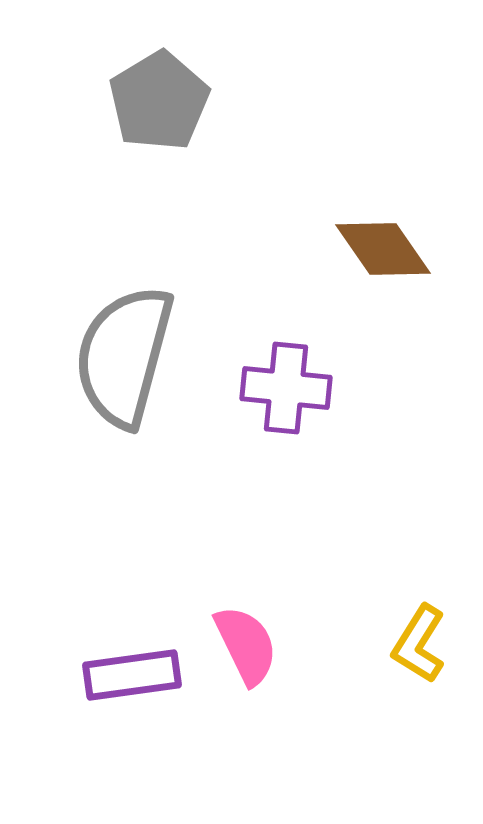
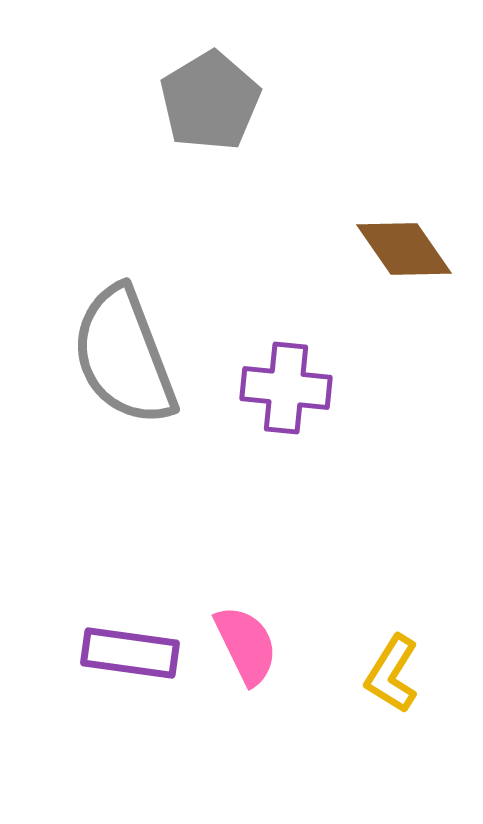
gray pentagon: moved 51 px right
brown diamond: moved 21 px right
gray semicircle: rotated 36 degrees counterclockwise
yellow L-shape: moved 27 px left, 30 px down
purple rectangle: moved 2 px left, 22 px up; rotated 16 degrees clockwise
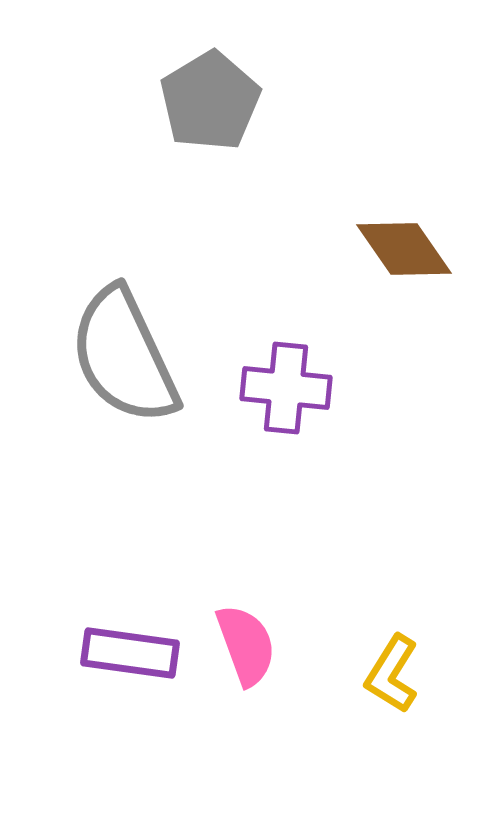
gray semicircle: rotated 4 degrees counterclockwise
pink semicircle: rotated 6 degrees clockwise
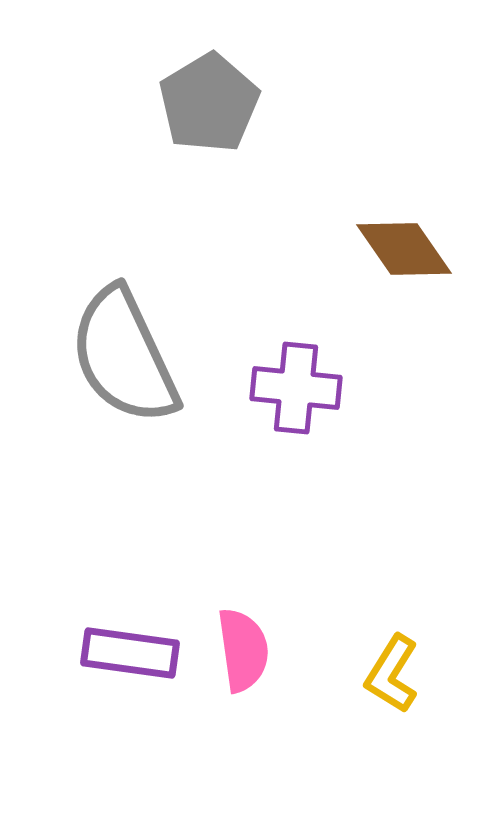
gray pentagon: moved 1 px left, 2 px down
purple cross: moved 10 px right
pink semicircle: moved 3 px left, 5 px down; rotated 12 degrees clockwise
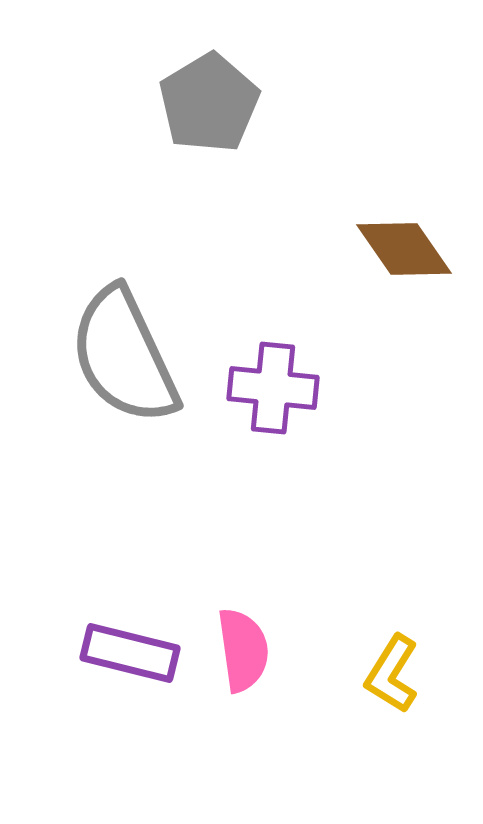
purple cross: moved 23 px left
purple rectangle: rotated 6 degrees clockwise
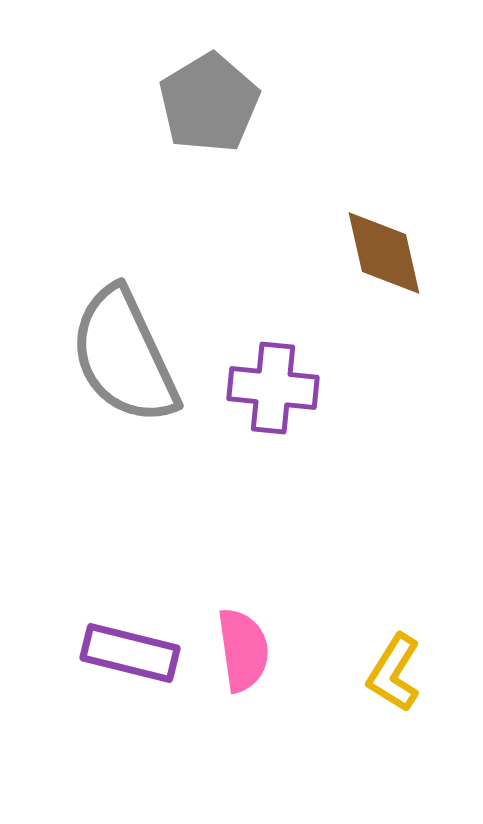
brown diamond: moved 20 px left, 4 px down; rotated 22 degrees clockwise
yellow L-shape: moved 2 px right, 1 px up
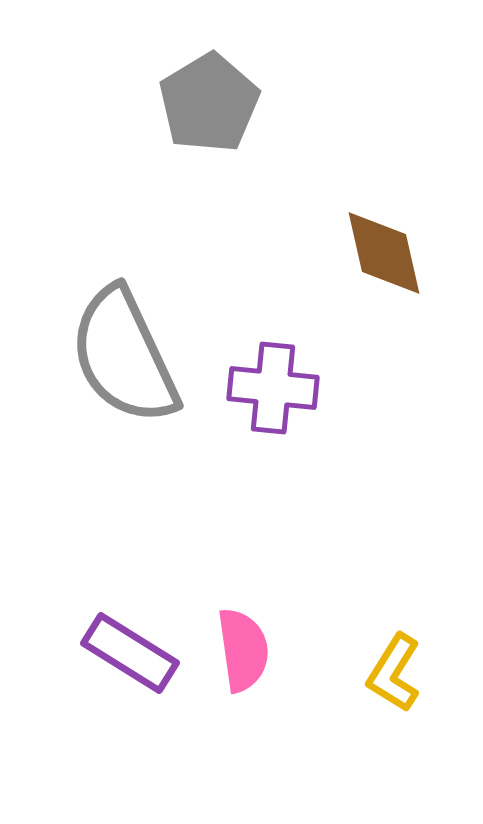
purple rectangle: rotated 18 degrees clockwise
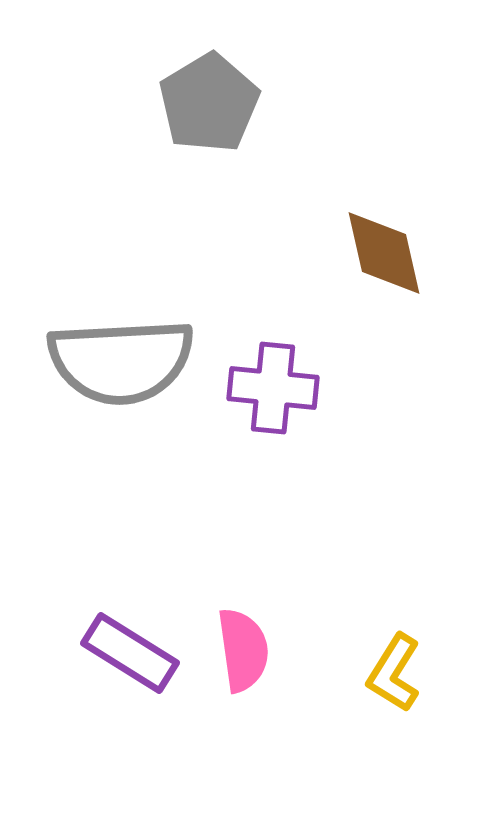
gray semicircle: moved 3 px left, 5 px down; rotated 68 degrees counterclockwise
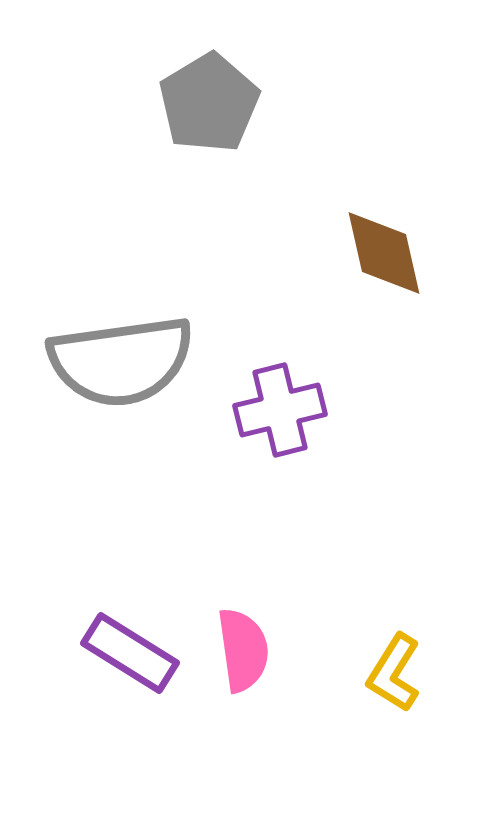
gray semicircle: rotated 5 degrees counterclockwise
purple cross: moved 7 px right, 22 px down; rotated 20 degrees counterclockwise
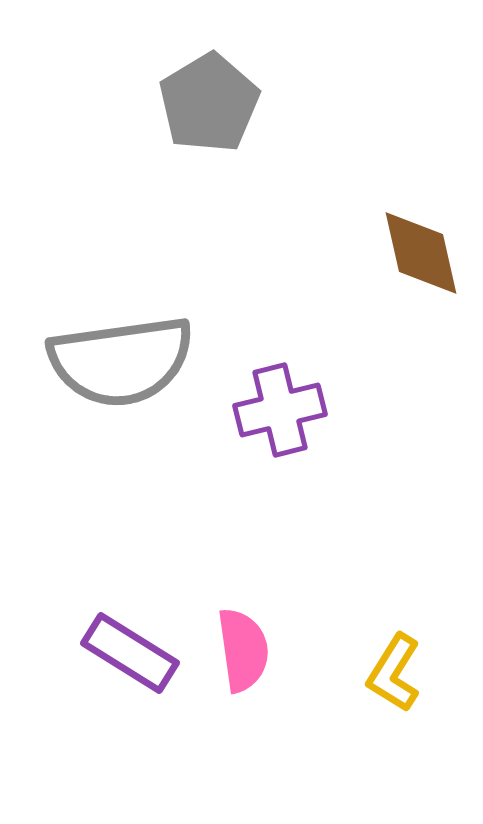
brown diamond: moved 37 px right
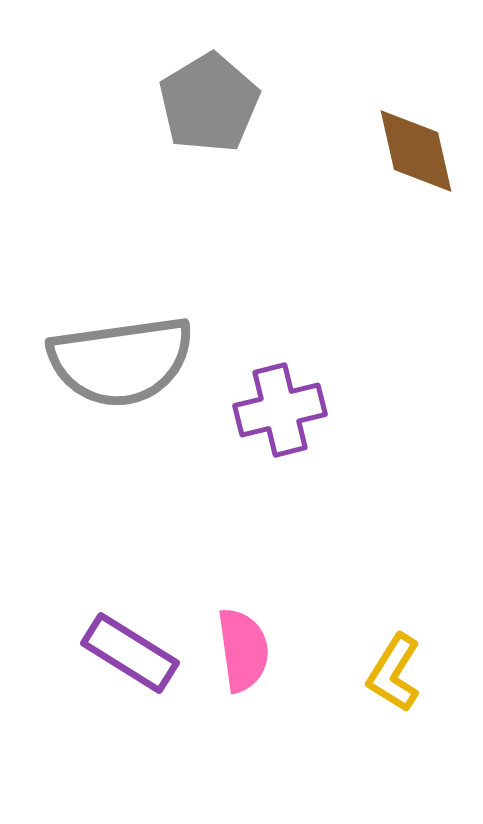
brown diamond: moved 5 px left, 102 px up
